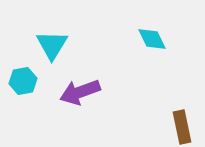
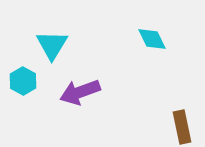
cyan hexagon: rotated 20 degrees counterclockwise
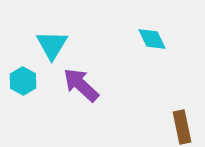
purple arrow: moved 1 px right, 7 px up; rotated 63 degrees clockwise
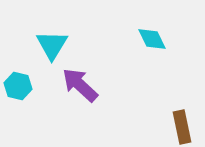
cyan hexagon: moved 5 px left, 5 px down; rotated 16 degrees counterclockwise
purple arrow: moved 1 px left
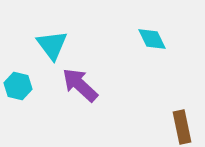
cyan triangle: rotated 8 degrees counterclockwise
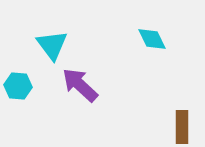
cyan hexagon: rotated 8 degrees counterclockwise
brown rectangle: rotated 12 degrees clockwise
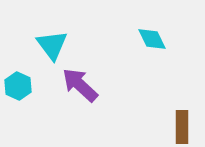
cyan hexagon: rotated 20 degrees clockwise
